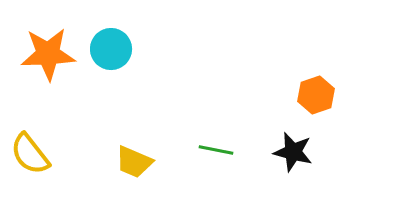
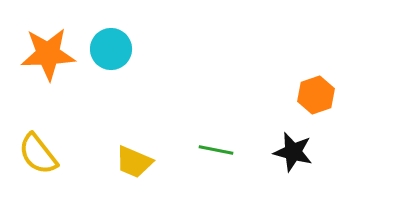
yellow semicircle: moved 8 px right
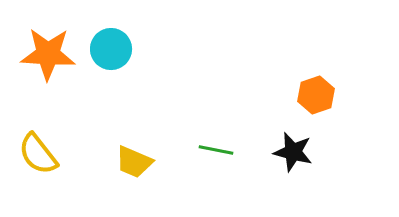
orange star: rotated 6 degrees clockwise
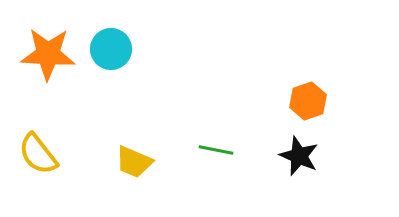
orange hexagon: moved 8 px left, 6 px down
black star: moved 6 px right, 4 px down; rotated 9 degrees clockwise
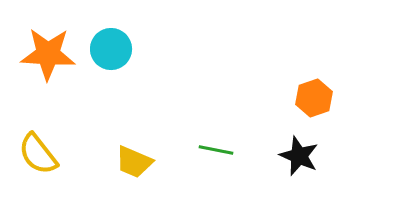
orange hexagon: moved 6 px right, 3 px up
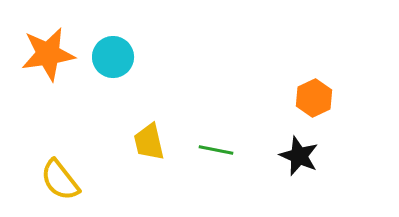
cyan circle: moved 2 px right, 8 px down
orange star: rotated 12 degrees counterclockwise
orange hexagon: rotated 6 degrees counterclockwise
yellow semicircle: moved 22 px right, 26 px down
yellow trapezoid: moved 15 px right, 20 px up; rotated 54 degrees clockwise
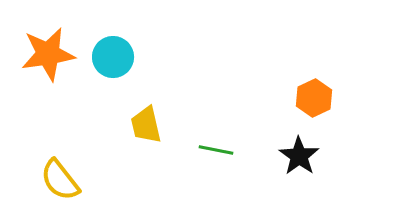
yellow trapezoid: moved 3 px left, 17 px up
black star: rotated 12 degrees clockwise
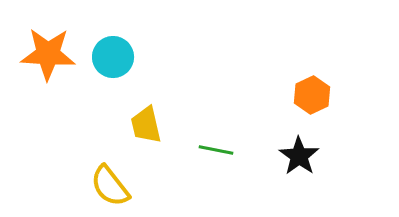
orange star: rotated 12 degrees clockwise
orange hexagon: moved 2 px left, 3 px up
yellow semicircle: moved 50 px right, 6 px down
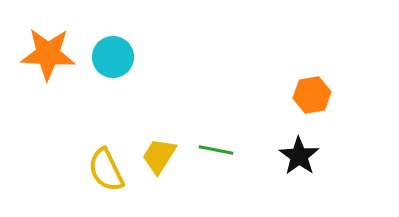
orange hexagon: rotated 15 degrees clockwise
yellow trapezoid: moved 13 px right, 31 px down; rotated 45 degrees clockwise
yellow semicircle: moved 4 px left, 16 px up; rotated 12 degrees clockwise
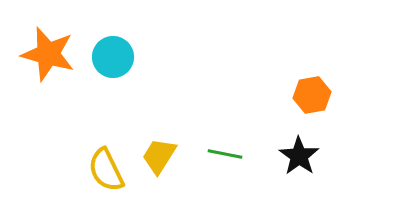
orange star: rotated 12 degrees clockwise
green line: moved 9 px right, 4 px down
